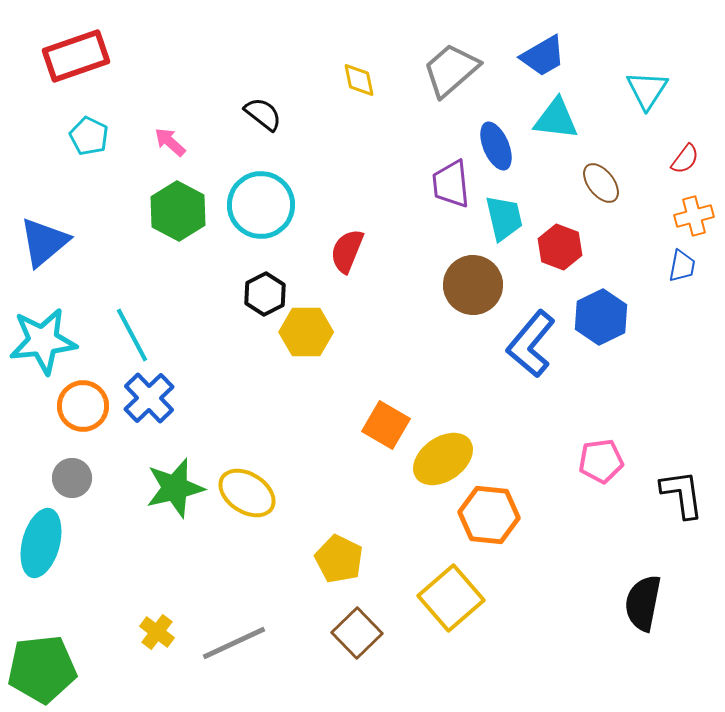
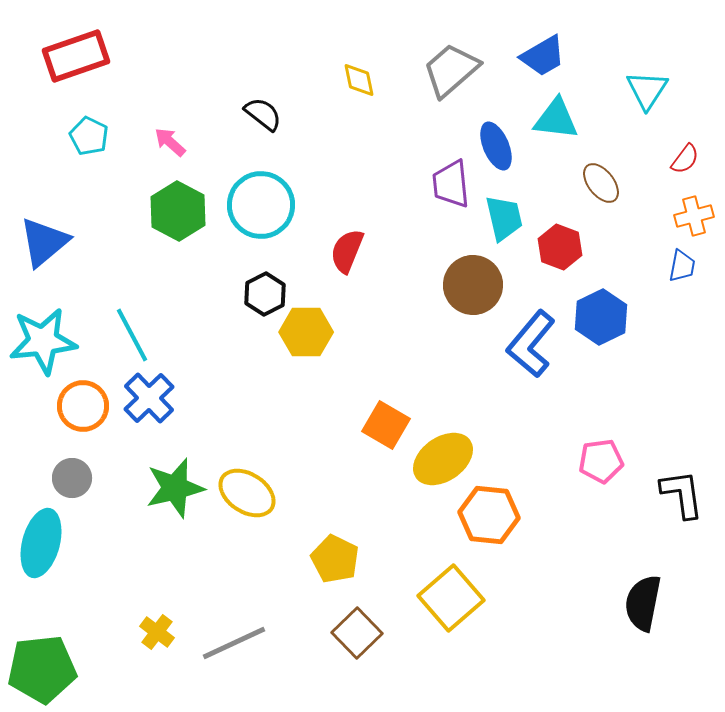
yellow pentagon at (339, 559): moved 4 px left
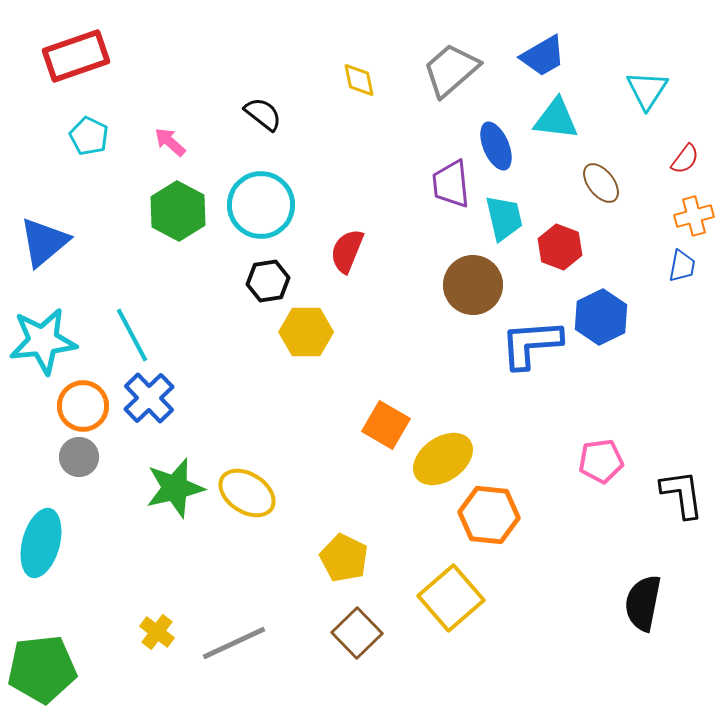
black hexagon at (265, 294): moved 3 px right, 13 px up; rotated 18 degrees clockwise
blue L-shape at (531, 344): rotated 46 degrees clockwise
gray circle at (72, 478): moved 7 px right, 21 px up
yellow pentagon at (335, 559): moved 9 px right, 1 px up
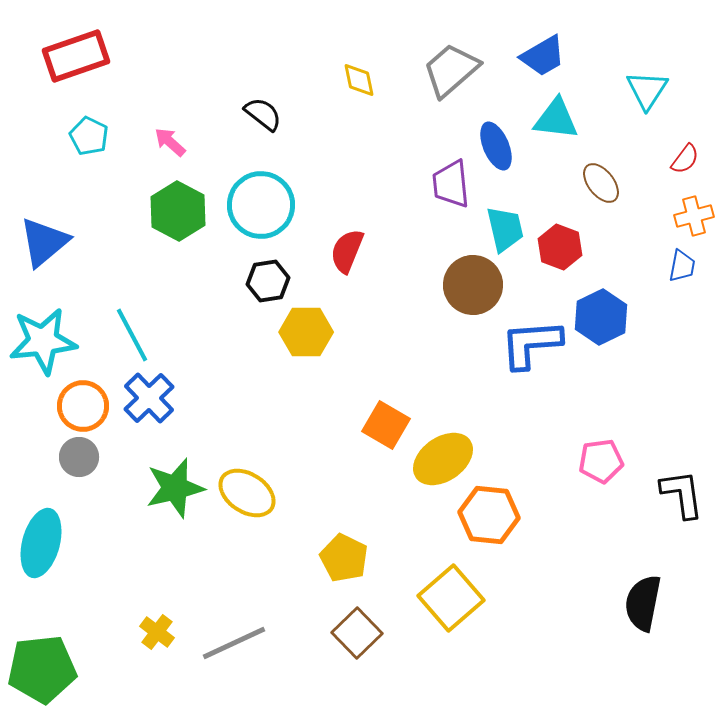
cyan trapezoid at (504, 218): moved 1 px right, 11 px down
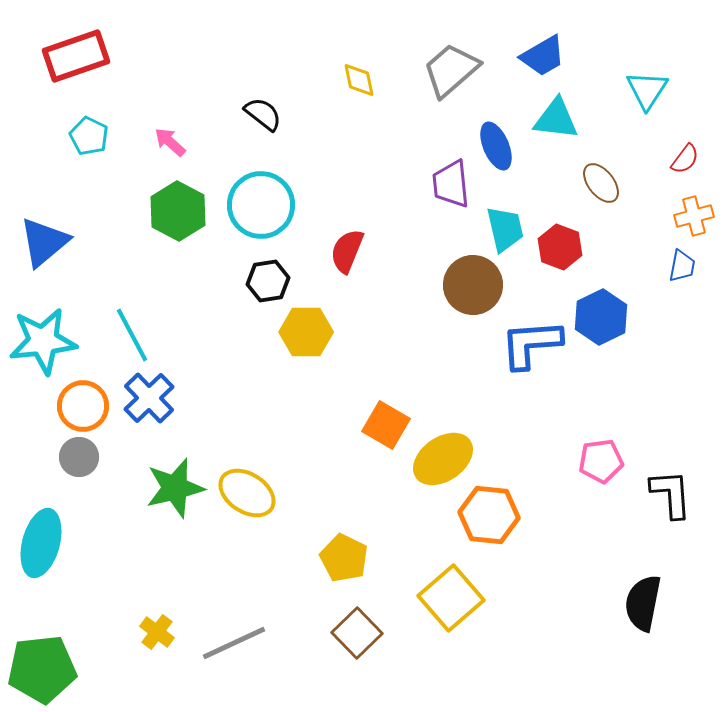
black L-shape at (682, 494): moved 11 px left; rotated 4 degrees clockwise
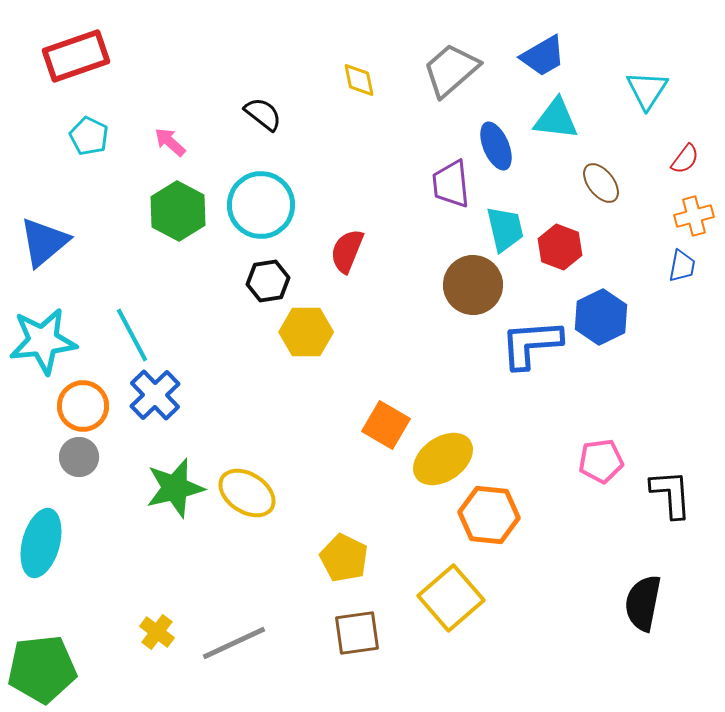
blue cross at (149, 398): moved 6 px right, 3 px up
brown square at (357, 633): rotated 36 degrees clockwise
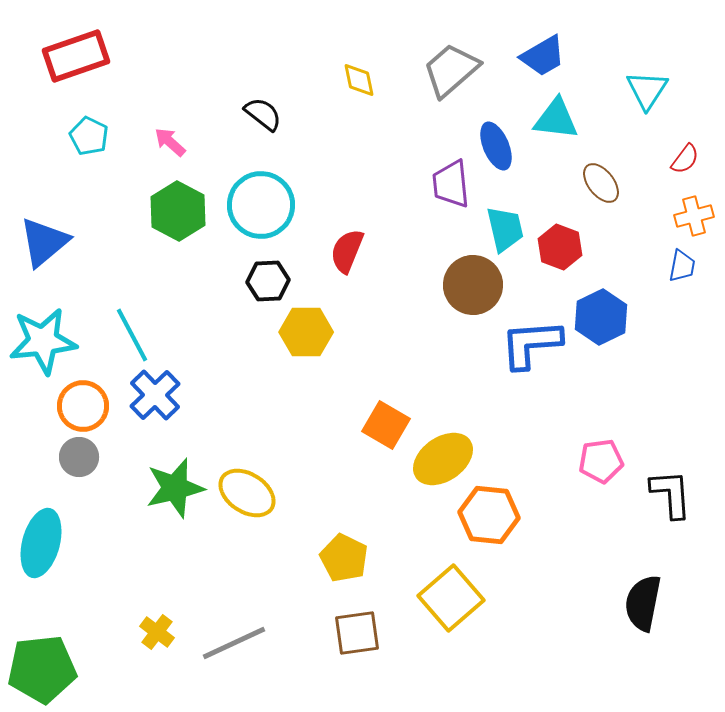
black hexagon at (268, 281): rotated 6 degrees clockwise
